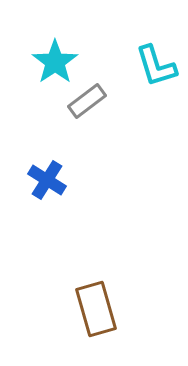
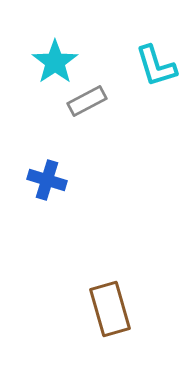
gray rectangle: rotated 9 degrees clockwise
blue cross: rotated 15 degrees counterclockwise
brown rectangle: moved 14 px right
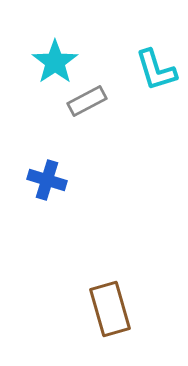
cyan L-shape: moved 4 px down
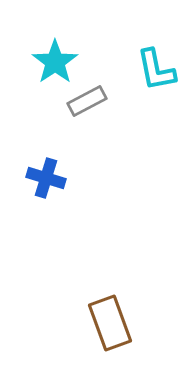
cyan L-shape: rotated 6 degrees clockwise
blue cross: moved 1 px left, 2 px up
brown rectangle: moved 14 px down; rotated 4 degrees counterclockwise
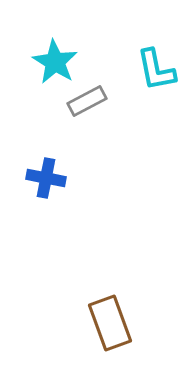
cyan star: rotated 6 degrees counterclockwise
blue cross: rotated 6 degrees counterclockwise
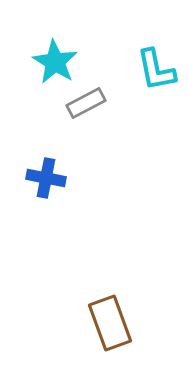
gray rectangle: moved 1 px left, 2 px down
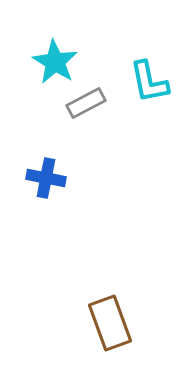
cyan L-shape: moved 7 px left, 12 px down
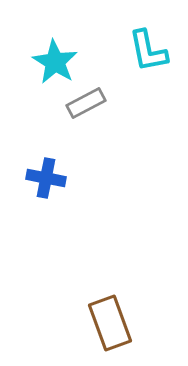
cyan L-shape: moved 1 px left, 31 px up
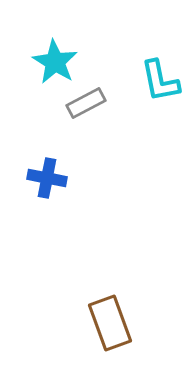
cyan L-shape: moved 12 px right, 30 px down
blue cross: moved 1 px right
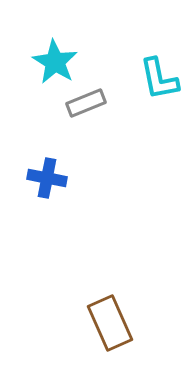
cyan L-shape: moved 1 px left, 2 px up
gray rectangle: rotated 6 degrees clockwise
brown rectangle: rotated 4 degrees counterclockwise
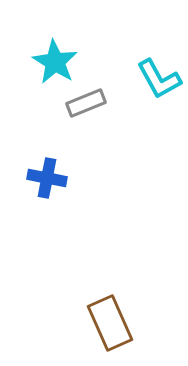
cyan L-shape: rotated 18 degrees counterclockwise
